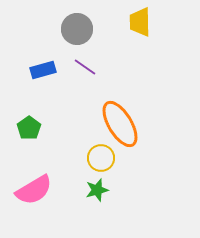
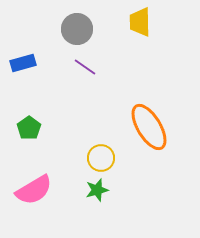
blue rectangle: moved 20 px left, 7 px up
orange ellipse: moved 29 px right, 3 px down
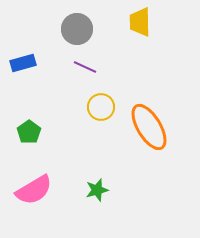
purple line: rotated 10 degrees counterclockwise
green pentagon: moved 4 px down
yellow circle: moved 51 px up
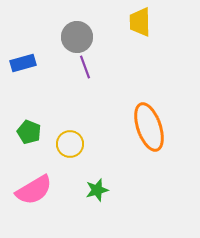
gray circle: moved 8 px down
purple line: rotated 45 degrees clockwise
yellow circle: moved 31 px left, 37 px down
orange ellipse: rotated 12 degrees clockwise
green pentagon: rotated 15 degrees counterclockwise
